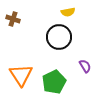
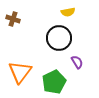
black circle: moved 1 px down
purple semicircle: moved 8 px left, 4 px up
orange triangle: moved 1 px left, 3 px up; rotated 10 degrees clockwise
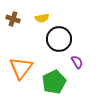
yellow semicircle: moved 26 px left, 6 px down
black circle: moved 1 px down
orange triangle: moved 1 px right, 4 px up
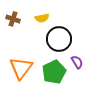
green pentagon: moved 10 px up
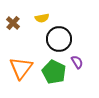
brown cross: moved 4 px down; rotated 24 degrees clockwise
green pentagon: rotated 20 degrees counterclockwise
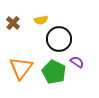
yellow semicircle: moved 1 px left, 2 px down
purple semicircle: rotated 24 degrees counterclockwise
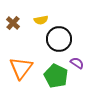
purple semicircle: moved 1 px down
green pentagon: moved 2 px right, 4 px down
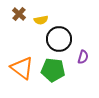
brown cross: moved 6 px right, 9 px up
purple semicircle: moved 6 px right, 6 px up; rotated 72 degrees clockwise
orange triangle: moved 1 px right; rotated 30 degrees counterclockwise
green pentagon: moved 3 px left, 6 px up; rotated 20 degrees counterclockwise
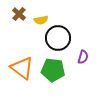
black circle: moved 1 px left, 1 px up
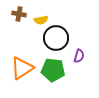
brown cross: rotated 32 degrees counterclockwise
black circle: moved 2 px left
purple semicircle: moved 4 px left, 1 px up
orange triangle: rotated 50 degrees clockwise
